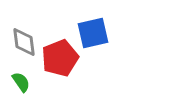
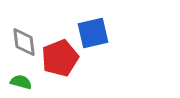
green semicircle: rotated 40 degrees counterclockwise
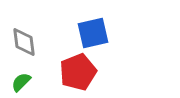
red pentagon: moved 18 px right, 14 px down
green semicircle: rotated 60 degrees counterclockwise
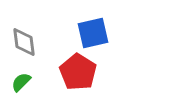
red pentagon: rotated 18 degrees counterclockwise
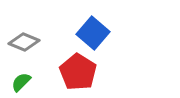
blue square: rotated 36 degrees counterclockwise
gray diamond: rotated 60 degrees counterclockwise
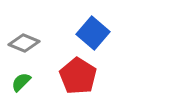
gray diamond: moved 1 px down
red pentagon: moved 4 px down
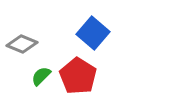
gray diamond: moved 2 px left, 1 px down
green semicircle: moved 20 px right, 6 px up
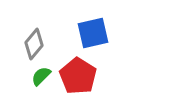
blue square: rotated 36 degrees clockwise
gray diamond: moved 12 px right; rotated 72 degrees counterclockwise
